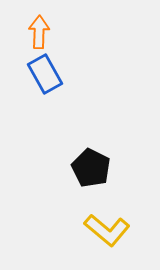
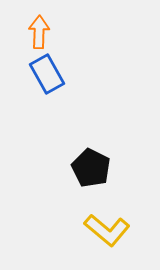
blue rectangle: moved 2 px right
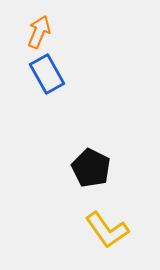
orange arrow: rotated 20 degrees clockwise
yellow L-shape: rotated 15 degrees clockwise
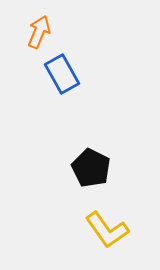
blue rectangle: moved 15 px right
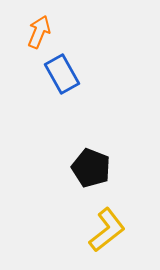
black pentagon: rotated 6 degrees counterclockwise
yellow L-shape: rotated 93 degrees counterclockwise
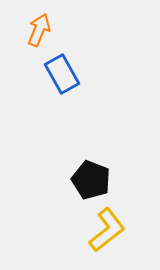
orange arrow: moved 2 px up
black pentagon: moved 12 px down
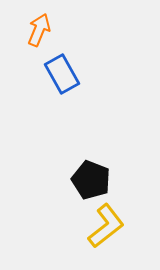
yellow L-shape: moved 1 px left, 4 px up
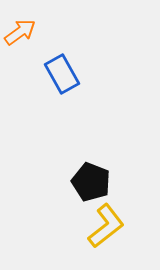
orange arrow: moved 19 px left, 2 px down; rotated 32 degrees clockwise
black pentagon: moved 2 px down
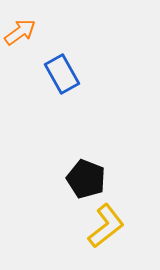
black pentagon: moved 5 px left, 3 px up
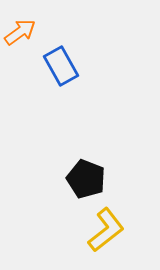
blue rectangle: moved 1 px left, 8 px up
yellow L-shape: moved 4 px down
